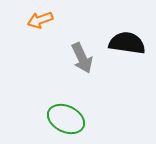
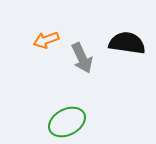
orange arrow: moved 6 px right, 20 px down
green ellipse: moved 1 px right, 3 px down; rotated 54 degrees counterclockwise
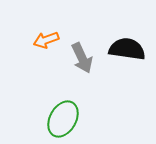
black semicircle: moved 6 px down
green ellipse: moved 4 px left, 3 px up; rotated 33 degrees counterclockwise
